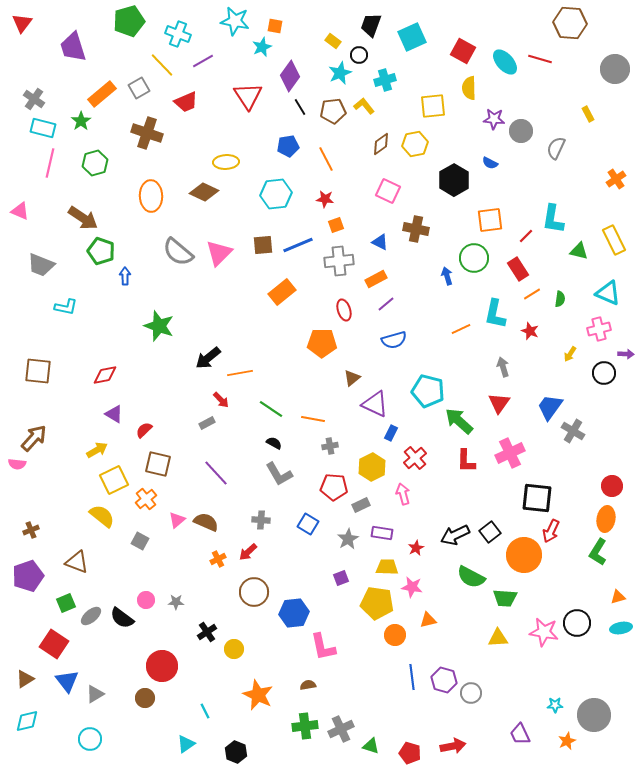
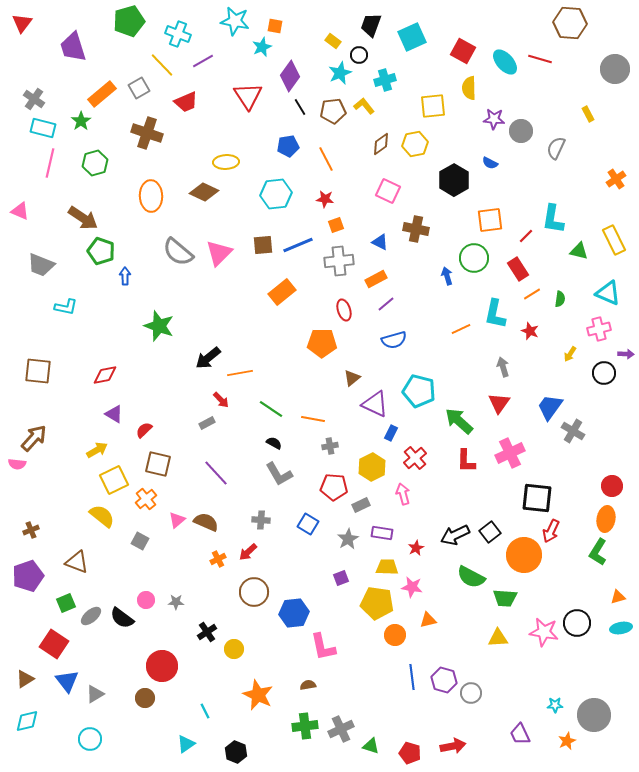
cyan pentagon at (428, 391): moved 9 px left
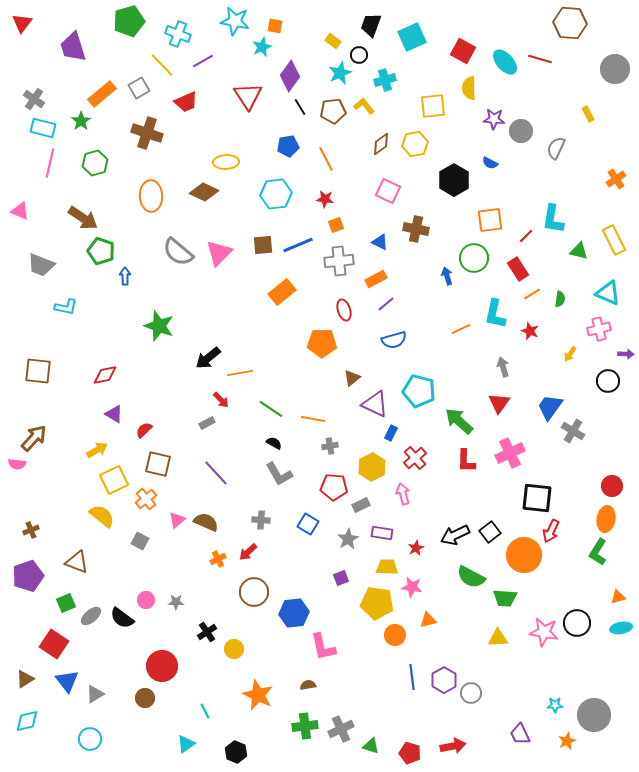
black circle at (604, 373): moved 4 px right, 8 px down
purple hexagon at (444, 680): rotated 15 degrees clockwise
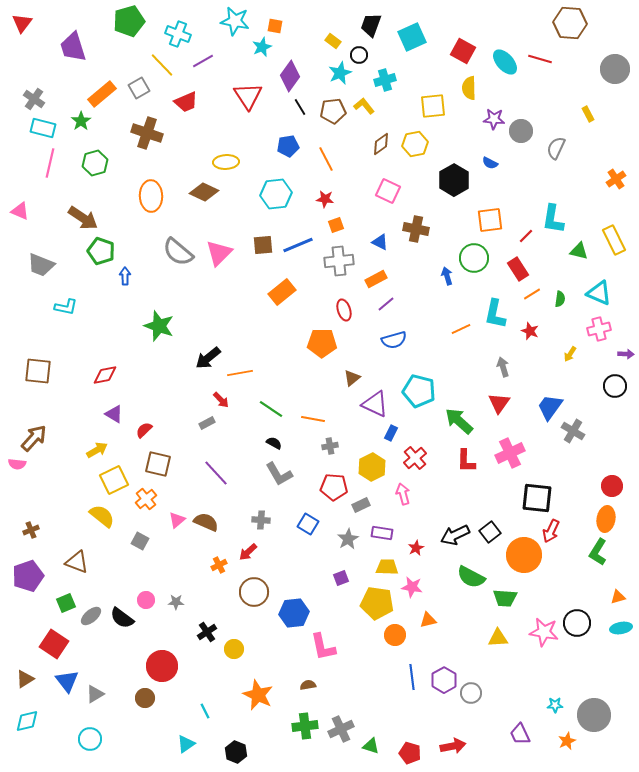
cyan triangle at (608, 293): moved 9 px left
black circle at (608, 381): moved 7 px right, 5 px down
orange cross at (218, 559): moved 1 px right, 6 px down
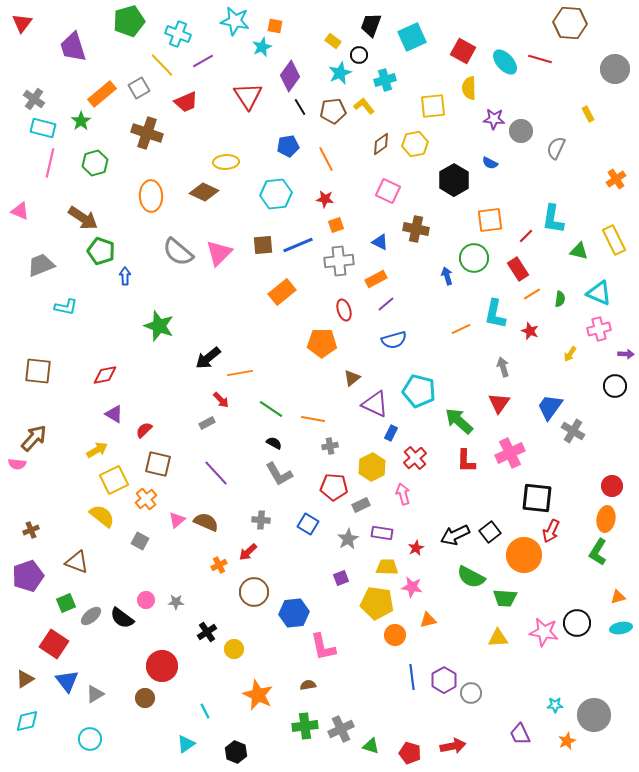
gray trapezoid at (41, 265): rotated 136 degrees clockwise
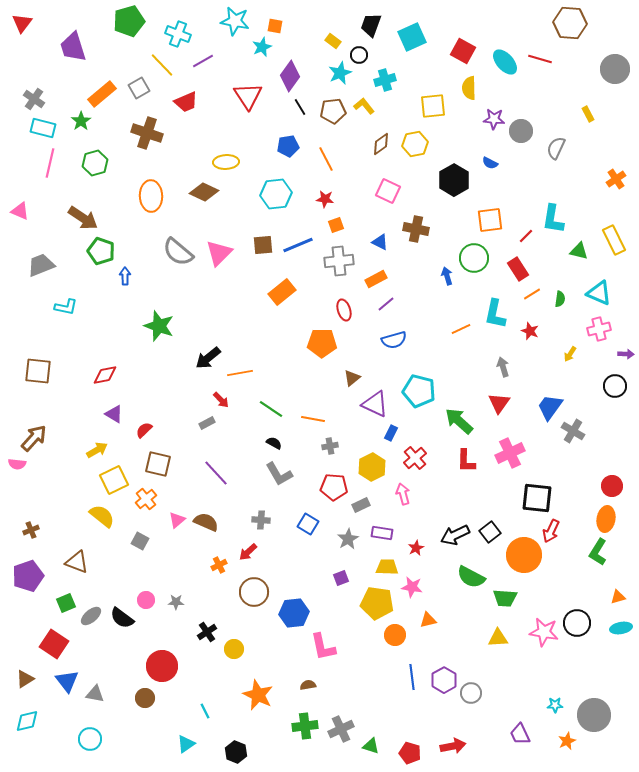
gray triangle at (95, 694): rotated 42 degrees clockwise
